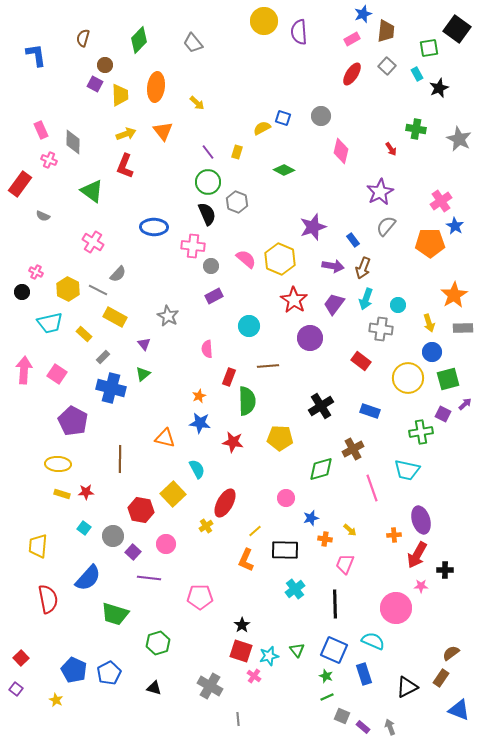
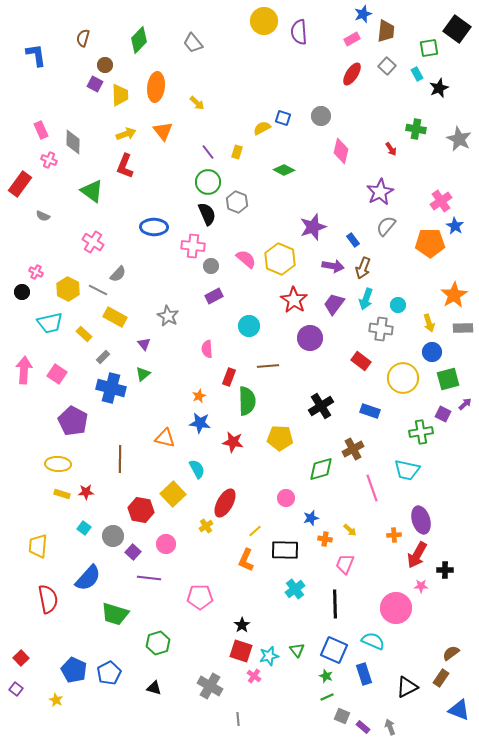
yellow circle at (408, 378): moved 5 px left
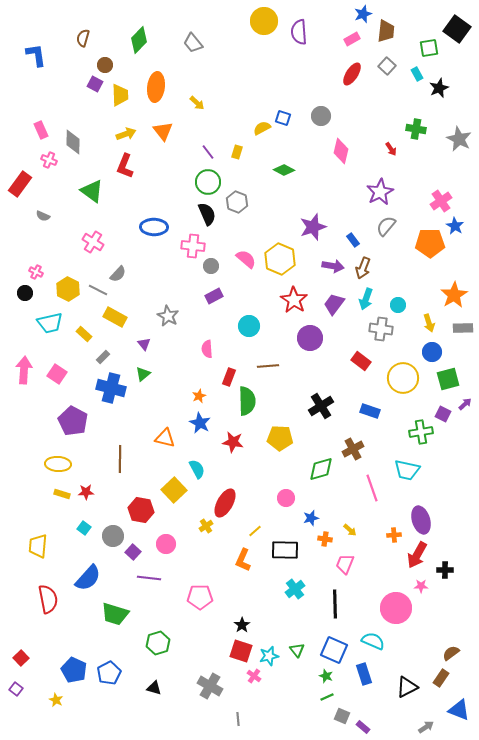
black circle at (22, 292): moved 3 px right, 1 px down
blue star at (200, 423): rotated 20 degrees clockwise
yellow square at (173, 494): moved 1 px right, 4 px up
orange L-shape at (246, 560): moved 3 px left
gray arrow at (390, 727): moved 36 px right; rotated 77 degrees clockwise
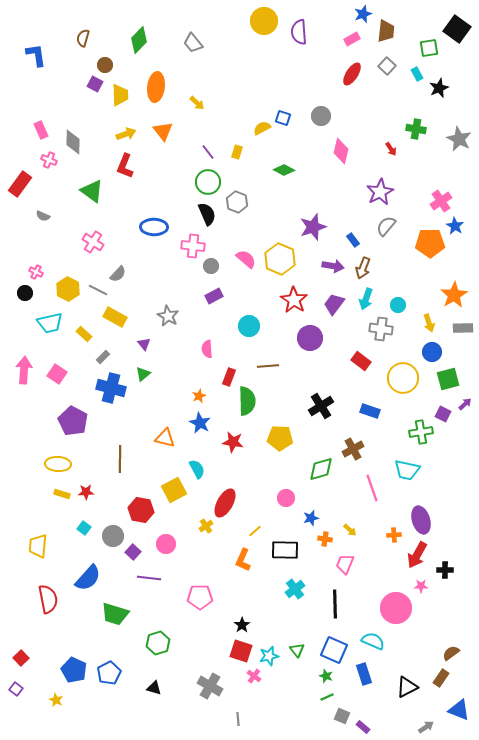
yellow square at (174, 490): rotated 15 degrees clockwise
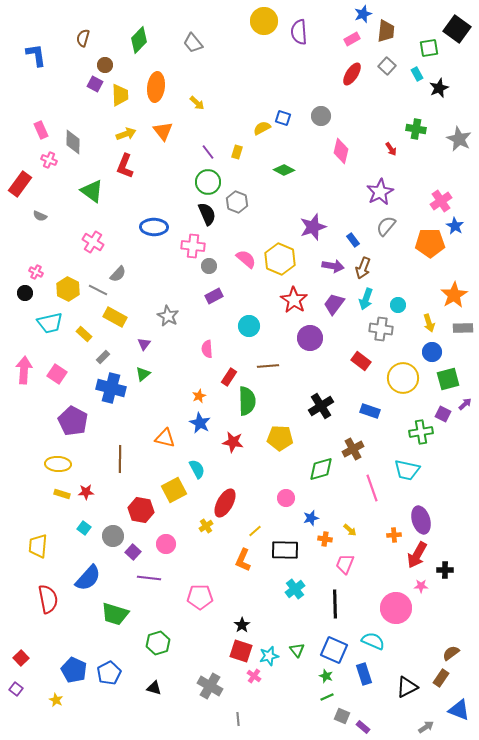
gray semicircle at (43, 216): moved 3 px left
gray circle at (211, 266): moved 2 px left
purple triangle at (144, 344): rotated 16 degrees clockwise
red rectangle at (229, 377): rotated 12 degrees clockwise
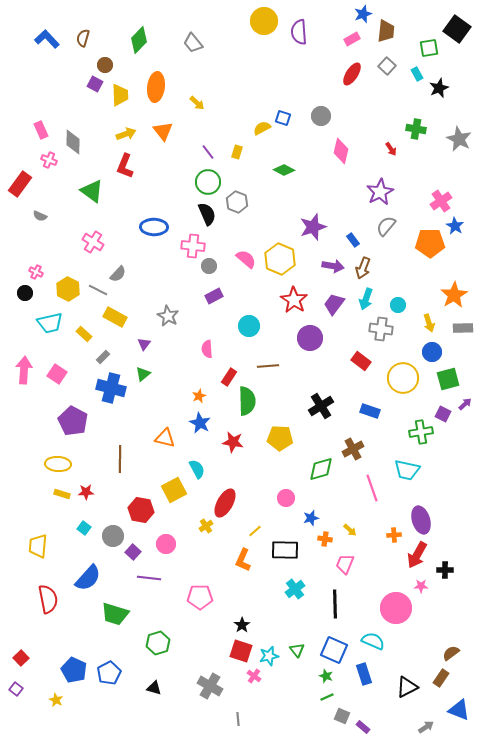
blue L-shape at (36, 55): moved 11 px right, 16 px up; rotated 35 degrees counterclockwise
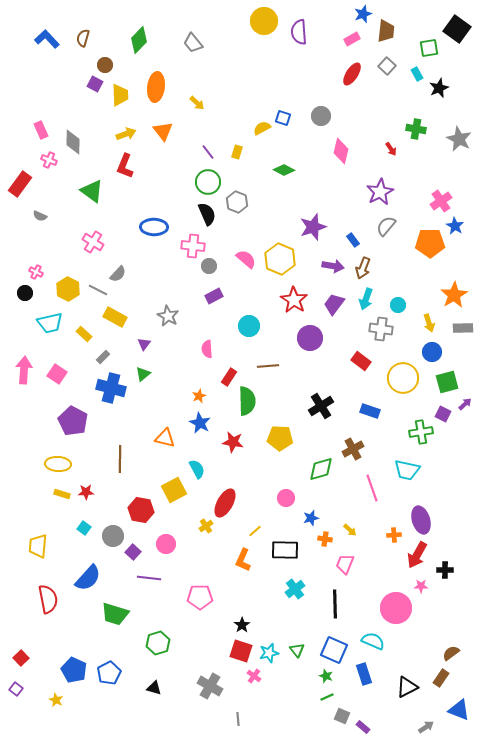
green square at (448, 379): moved 1 px left, 3 px down
cyan star at (269, 656): moved 3 px up
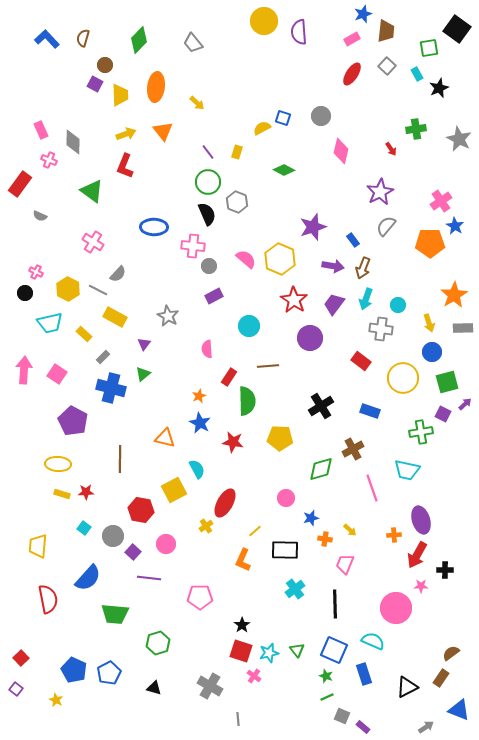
green cross at (416, 129): rotated 18 degrees counterclockwise
green trapezoid at (115, 614): rotated 12 degrees counterclockwise
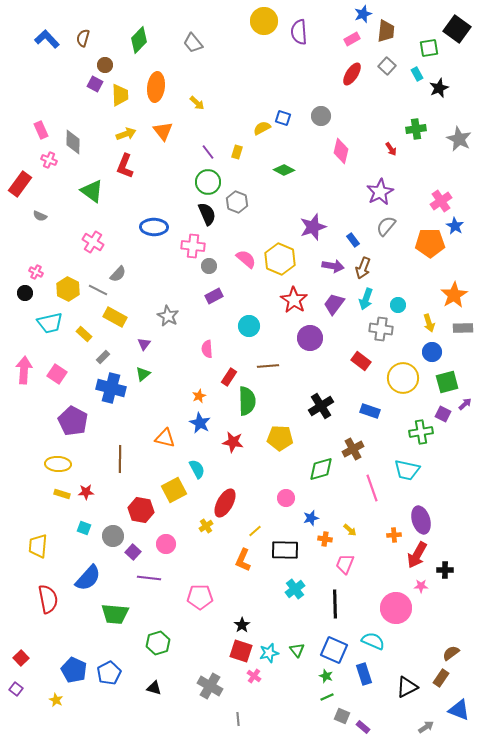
cyan square at (84, 528): rotated 16 degrees counterclockwise
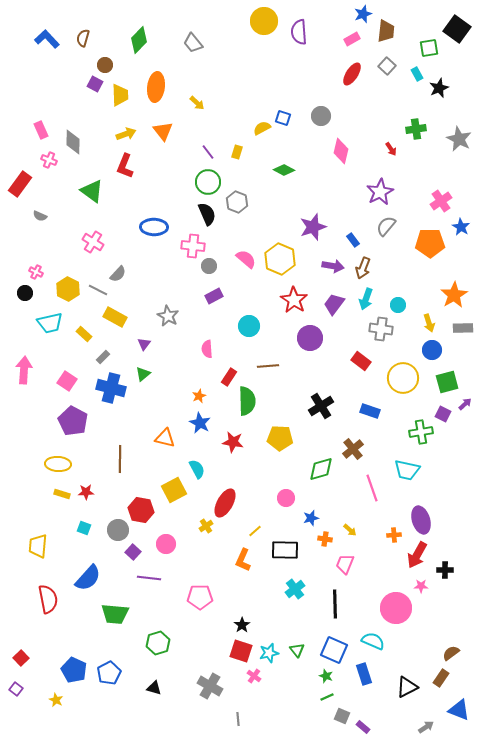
blue star at (455, 226): moved 6 px right, 1 px down
blue circle at (432, 352): moved 2 px up
pink square at (57, 374): moved 10 px right, 7 px down
brown cross at (353, 449): rotated 10 degrees counterclockwise
gray circle at (113, 536): moved 5 px right, 6 px up
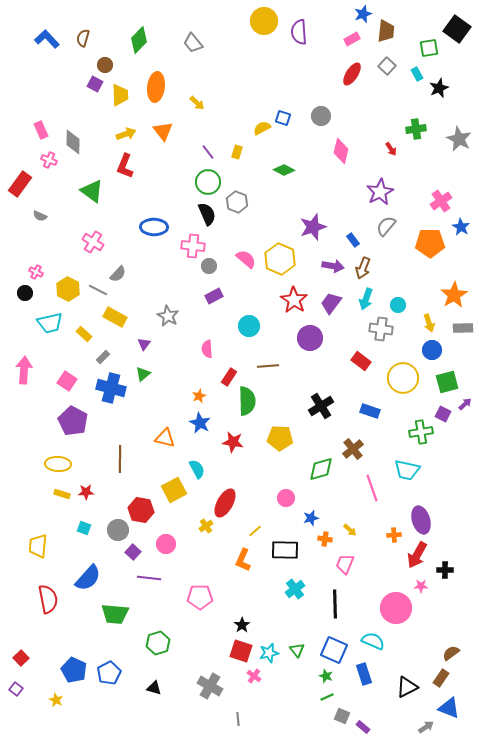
purple trapezoid at (334, 304): moved 3 px left, 1 px up
blue triangle at (459, 710): moved 10 px left, 2 px up
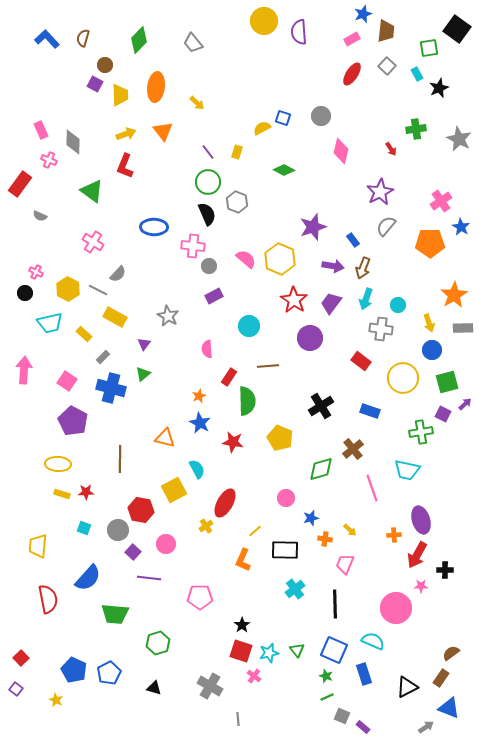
yellow pentagon at (280, 438): rotated 20 degrees clockwise
